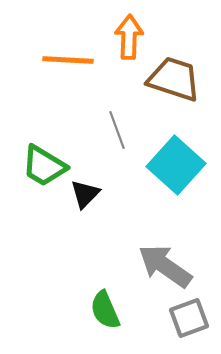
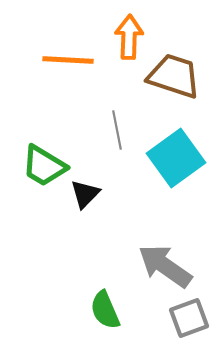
brown trapezoid: moved 3 px up
gray line: rotated 9 degrees clockwise
cyan square: moved 7 px up; rotated 12 degrees clockwise
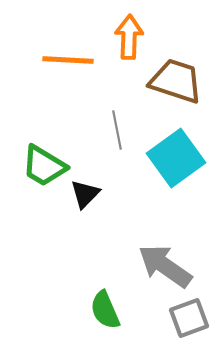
brown trapezoid: moved 2 px right, 5 px down
